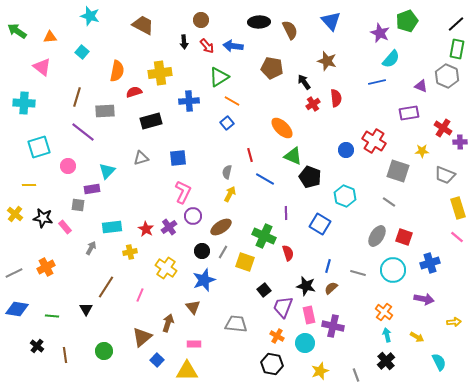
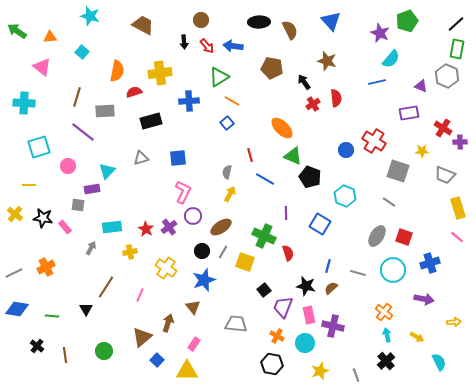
pink rectangle at (194, 344): rotated 56 degrees counterclockwise
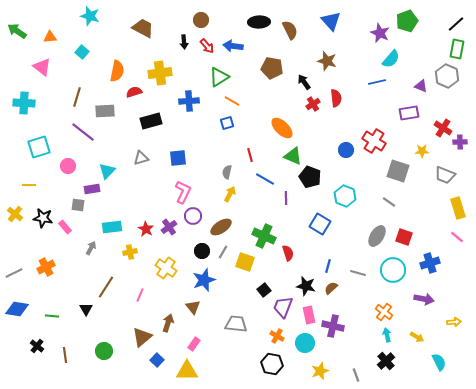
brown trapezoid at (143, 25): moved 3 px down
blue square at (227, 123): rotated 24 degrees clockwise
purple line at (286, 213): moved 15 px up
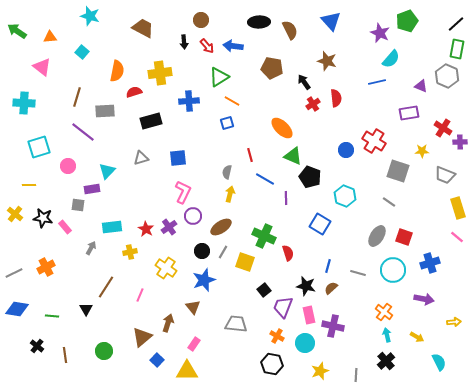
yellow arrow at (230, 194): rotated 14 degrees counterclockwise
gray line at (356, 375): rotated 24 degrees clockwise
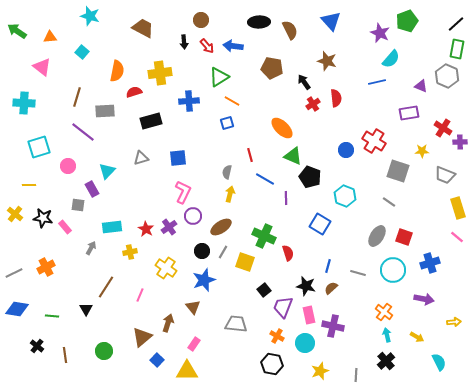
purple rectangle at (92, 189): rotated 70 degrees clockwise
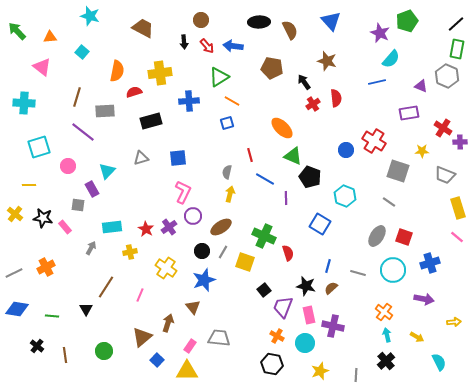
green arrow at (17, 31): rotated 12 degrees clockwise
gray trapezoid at (236, 324): moved 17 px left, 14 px down
pink rectangle at (194, 344): moved 4 px left, 2 px down
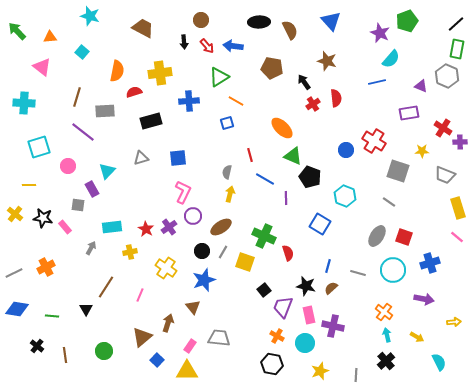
orange line at (232, 101): moved 4 px right
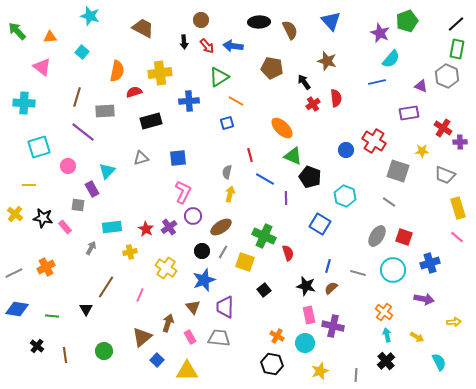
purple trapezoid at (283, 307): moved 58 px left; rotated 20 degrees counterclockwise
pink rectangle at (190, 346): moved 9 px up; rotated 64 degrees counterclockwise
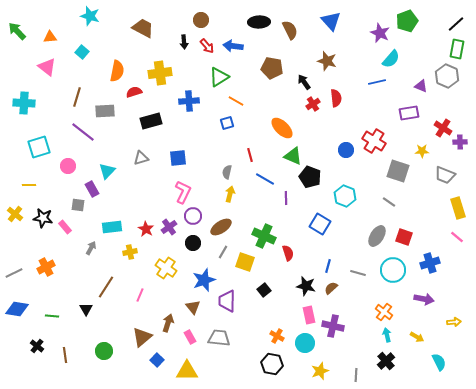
pink triangle at (42, 67): moved 5 px right
black circle at (202, 251): moved 9 px left, 8 px up
purple trapezoid at (225, 307): moved 2 px right, 6 px up
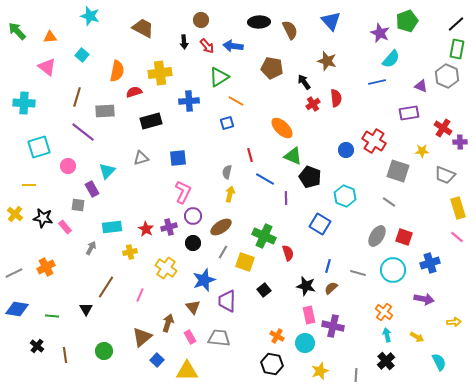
cyan square at (82, 52): moved 3 px down
purple cross at (169, 227): rotated 21 degrees clockwise
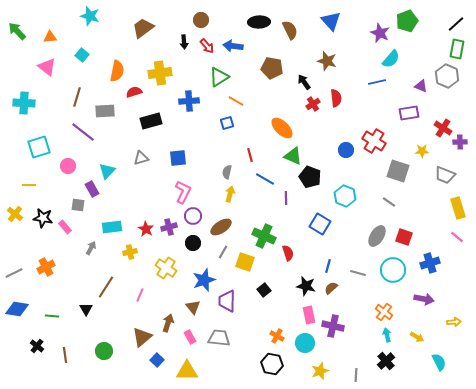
brown trapezoid at (143, 28): rotated 65 degrees counterclockwise
